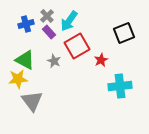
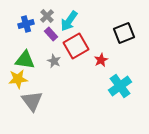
purple rectangle: moved 2 px right, 2 px down
red square: moved 1 px left
green triangle: rotated 20 degrees counterclockwise
cyan cross: rotated 30 degrees counterclockwise
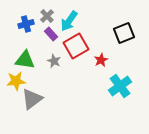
yellow star: moved 2 px left, 2 px down
gray triangle: moved 2 px up; rotated 30 degrees clockwise
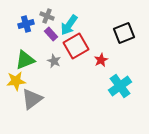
gray cross: rotated 24 degrees counterclockwise
cyan arrow: moved 4 px down
green triangle: rotated 30 degrees counterclockwise
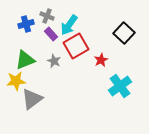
black square: rotated 25 degrees counterclockwise
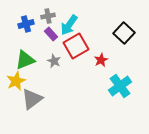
gray cross: moved 1 px right; rotated 32 degrees counterclockwise
yellow star: rotated 18 degrees counterclockwise
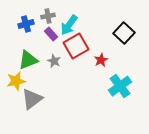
green triangle: moved 3 px right
yellow star: rotated 12 degrees clockwise
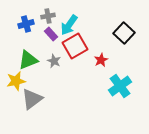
red square: moved 1 px left
